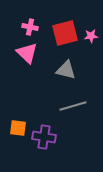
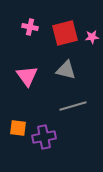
pink star: moved 1 px right, 1 px down
pink triangle: moved 23 px down; rotated 10 degrees clockwise
purple cross: rotated 20 degrees counterclockwise
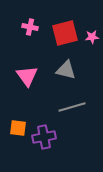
gray line: moved 1 px left, 1 px down
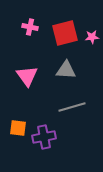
gray triangle: rotated 10 degrees counterclockwise
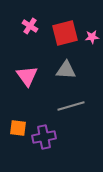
pink cross: moved 1 px up; rotated 21 degrees clockwise
gray line: moved 1 px left, 1 px up
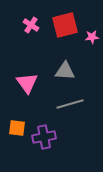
pink cross: moved 1 px right, 1 px up
red square: moved 8 px up
gray triangle: moved 1 px left, 1 px down
pink triangle: moved 7 px down
gray line: moved 1 px left, 2 px up
orange square: moved 1 px left
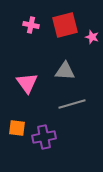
pink cross: rotated 21 degrees counterclockwise
pink star: rotated 24 degrees clockwise
gray line: moved 2 px right
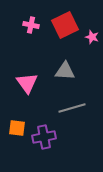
red square: rotated 12 degrees counterclockwise
gray line: moved 4 px down
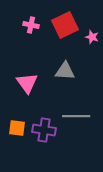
gray line: moved 4 px right, 8 px down; rotated 16 degrees clockwise
purple cross: moved 7 px up; rotated 20 degrees clockwise
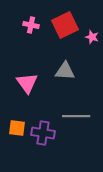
purple cross: moved 1 px left, 3 px down
